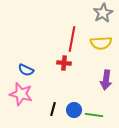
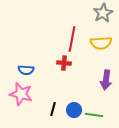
blue semicircle: rotated 21 degrees counterclockwise
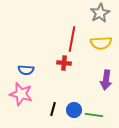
gray star: moved 3 px left
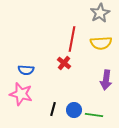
red cross: rotated 32 degrees clockwise
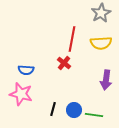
gray star: moved 1 px right
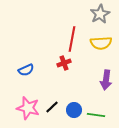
gray star: moved 1 px left, 1 px down
red cross: rotated 32 degrees clockwise
blue semicircle: rotated 28 degrees counterclockwise
pink star: moved 7 px right, 14 px down
black line: moved 1 px left, 2 px up; rotated 32 degrees clockwise
green line: moved 2 px right
